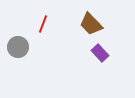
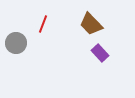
gray circle: moved 2 px left, 4 px up
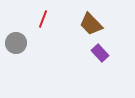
red line: moved 5 px up
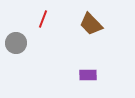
purple rectangle: moved 12 px left, 22 px down; rotated 48 degrees counterclockwise
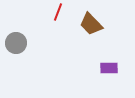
red line: moved 15 px right, 7 px up
purple rectangle: moved 21 px right, 7 px up
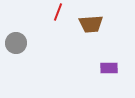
brown trapezoid: rotated 50 degrees counterclockwise
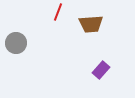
purple rectangle: moved 8 px left, 2 px down; rotated 48 degrees counterclockwise
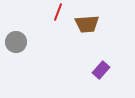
brown trapezoid: moved 4 px left
gray circle: moved 1 px up
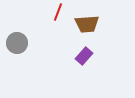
gray circle: moved 1 px right, 1 px down
purple rectangle: moved 17 px left, 14 px up
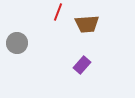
purple rectangle: moved 2 px left, 9 px down
